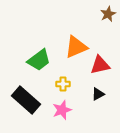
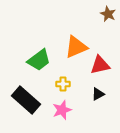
brown star: rotated 21 degrees counterclockwise
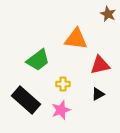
orange triangle: moved 8 px up; rotated 30 degrees clockwise
green trapezoid: moved 1 px left
pink star: moved 1 px left
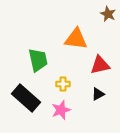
green trapezoid: rotated 65 degrees counterclockwise
black rectangle: moved 2 px up
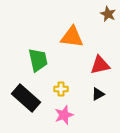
orange triangle: moved 4 px left, 2 px up
yellow cross: moved 2 px left, 5 px down
pink star: moved 3 px right, 5 px down
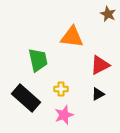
red triangle: rotated 15 degrees counterclockwise
